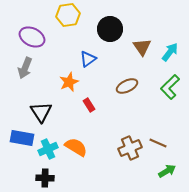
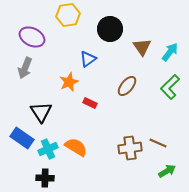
brown ellipse: rotated 25 degrees counterclockwise
red rectangle: moved 1 px right, 2 px up; rotated 32 degrees counterclockwise
blue rectangle: rotated 25 degrees clockwise
brown cross: rotated 15 degrees clockwise
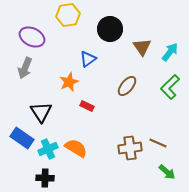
red rectangle: moved 3 px left, 3 px down
orange semicircle: moved 1 px down
green arrow: moved 1 px down; rotated 72 degrees clockwise
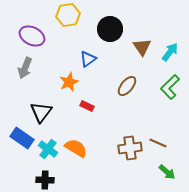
purple ellipse: moved 1 px up
black triangle: rotated 10 degrees clockwise
cyan cross: rotated 30 degrees counterclockwise
black cross: moved 2 px down
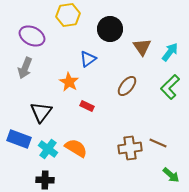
orange star: rotated 18 degrees counterclockwise
blue rectangle: moved 3 px left, 1 px down; rotated 15 degrees counterclockwise
green arrow: moved 4 px right, 3 px down
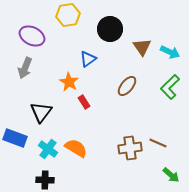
cyan arrow: rotated 78 degrees clockwise
red rectangle: moved 3 px left, 4 px up; rotated 32 degrees clockwise
blue rectangle: moved 4 px left, 1 px up
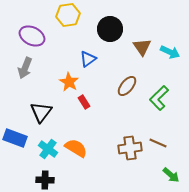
green L-shape: moved 11 px left, 11 px down
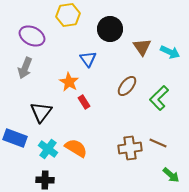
blue triangle: rotated 30 degrees counterclockwise
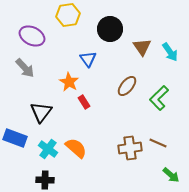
cyan arrow: rotated 30 degrees clockwise
gray arrow: rotated 65 degrees counterclockwise
orange semicircle: rotated 10 degrees clockwise
